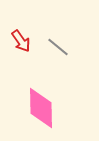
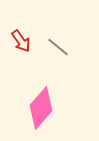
pink diamond: rotated 42 degrees clockwise
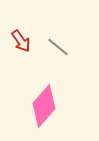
pink diamond: moved 3 px right, 2 px up
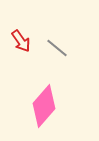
gray line: moved 1 px left, 1 px down
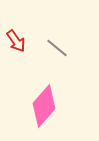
red arrow: moved 5 px left
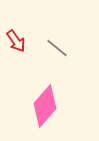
pink diamond: moved 1 px right
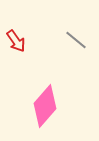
gray line: moved 19 px right, 8 px up
